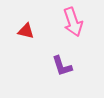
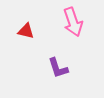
purple L-shape: moved 4 px left, 2 px down
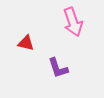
red triangle: moved 12 px down
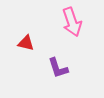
pink arrow: moved 1 px left
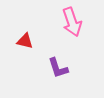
red triangle: moved 1 px left, 2 px up
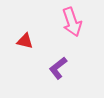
purple L-shape: rotated 70 degrees clockwise
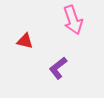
pink arrow: moved 1 px right, 2 px up
